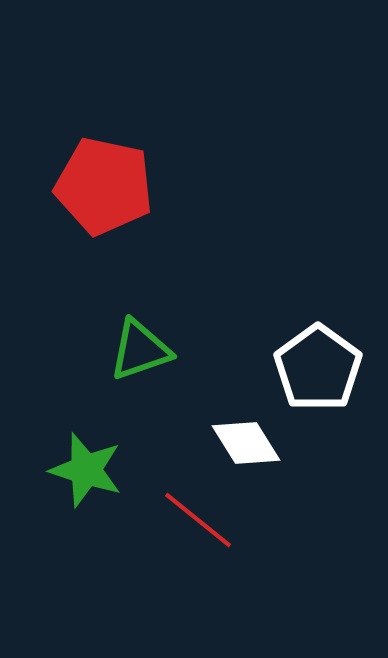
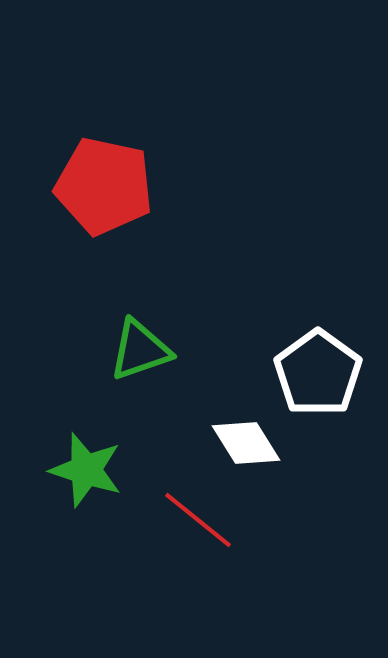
white pentagon: moved 5 px down
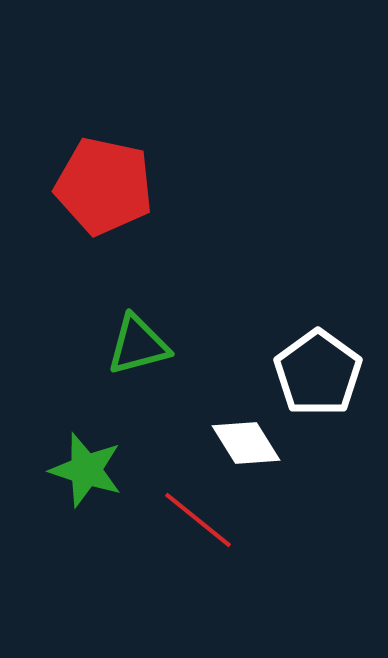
green triangle: moved 2 px left, 5 px up; rotated 4 degrees clockwise
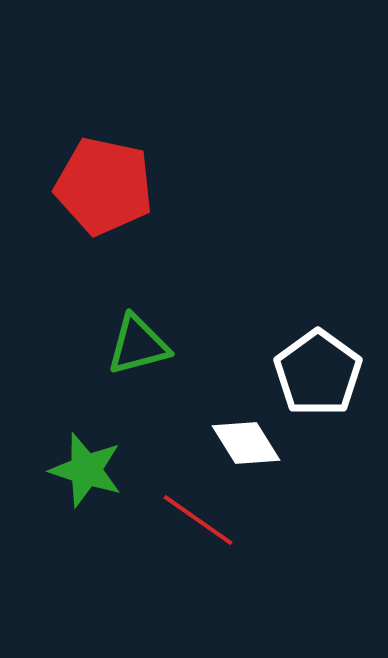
red line: rotated 4 degrees counterclockwise
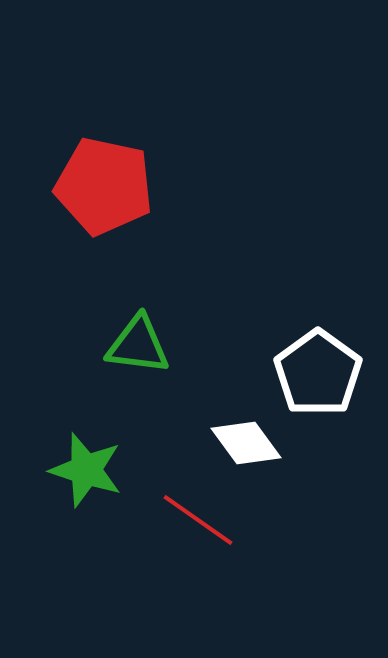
green triangle: rotated 22 degrees clockwise
white diamond: rotated 4 degrees counterclockwise
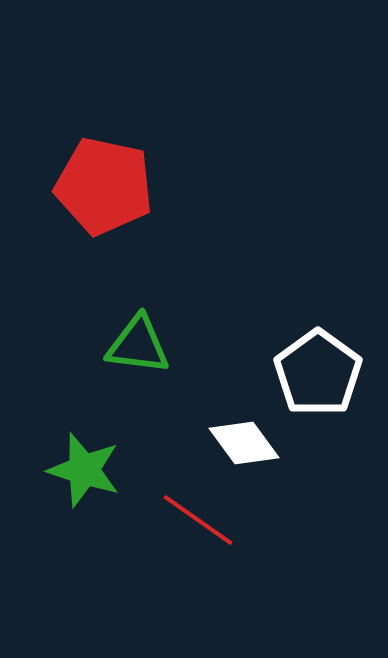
white diamond: moved 2 px left
green star: moved 2 px left
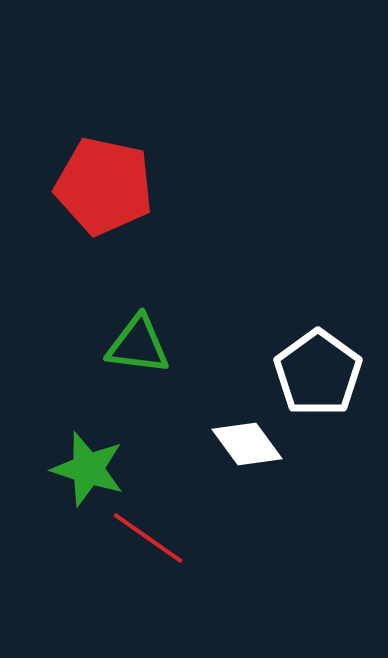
white diamond: moved 3 px right, 1 px down
green star: moved 4 px right, 1 px up
red line: moved 50 px left, 18 px down
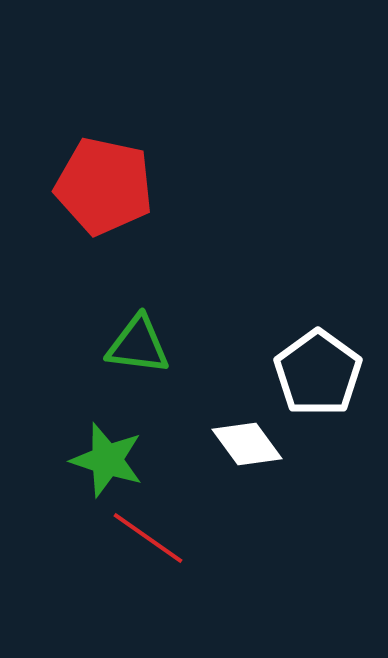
green star: moved 19 px right, 9 px up
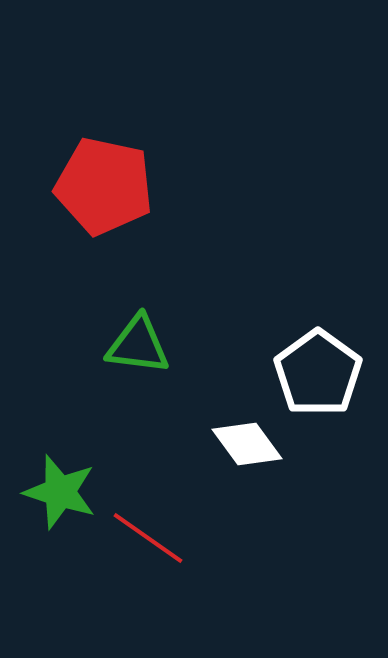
green star: moved 47 px left, 32 px down
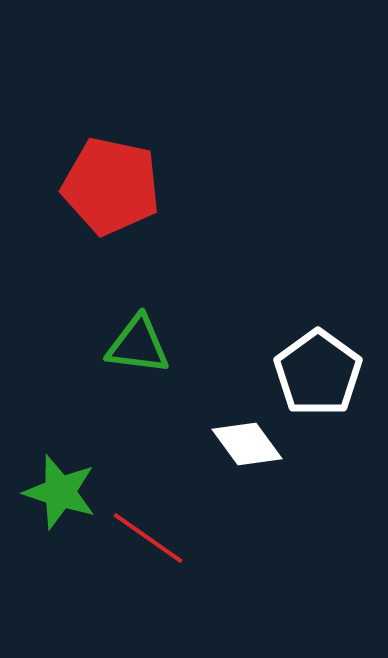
red pentagon: moved 7 px right
